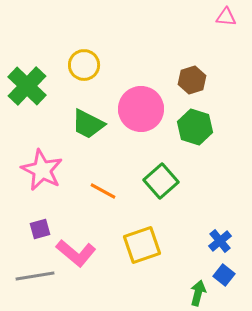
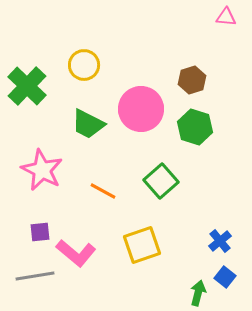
purple square: moved 3 px down; rotated 10 degrees clockwise
blue square: moved 1 px right, 2 px down
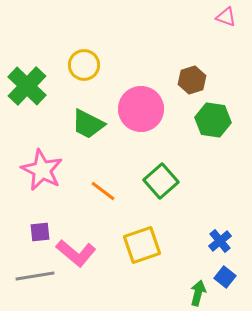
pink triangle: rotated 15 degrees clockwise
green hexagon: moved 18 px right, 7 px up; rotated 8 degrees counterclockwise
orange line: rotated 8 degrees clockwise
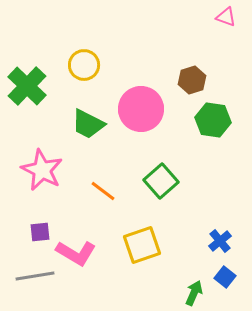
pink L-shape: rotated 9 degrees counterclockwise
green arrow: moved 4 px left; rotated 10 degrees clockwise
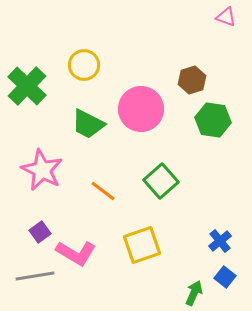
purple square: rotated 30 degrees counterclockwise
